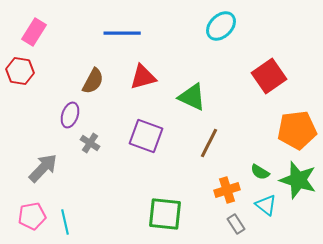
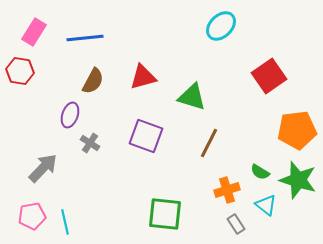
blue line: moved 37 px left, 5 px down; rotated 6 degrees counterclockwise
green triangle: rotated 8 degrees counterclockwise
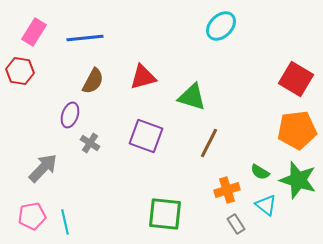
red square: moved 27 px right, 3 px down; rotated 24 degrees counterclockwise
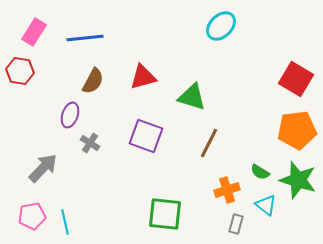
gray rectangle: rotated 48 degrees clockwise
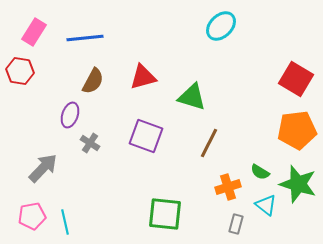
green star: moved 4 px down
orange cross: moved 1 px right, 3 px up
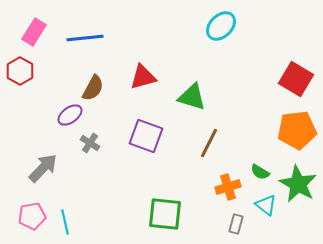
red hexagon: rotated 20 degrees clockwise
brown semicircle: moved 7 px down
purple ellipse: rotated 35 degrees clockwise
green star: rotated 12 degrees clockwise
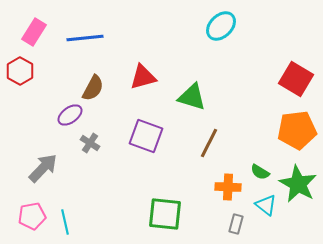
orange cross: rotated 20 degrees clockwise
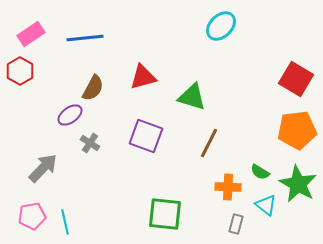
pink rectangle: moved 3 px left, 2 px down; rotated 24 degrees clockwise
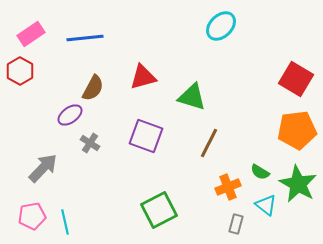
orange cross: rotated 25 degrees counterclockwise
green square: moved 6 px left, 4 px up; rotated 33 degrees counterclockwise
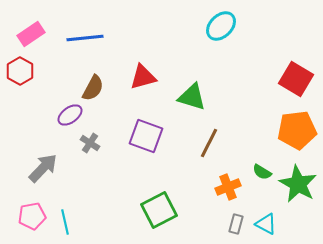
green semicircle: moved 2 px right
cyan triangle: moved 19 px down; rotated 10 degrees counterclockwise
